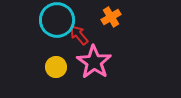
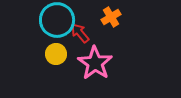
red arrow: moved 1 px right, 2 px up
pink star: moved 1 px right, 1 px down
yellow circle: moved 13 px up
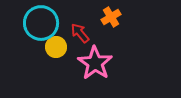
cyan circle: moved 16 px left, 3 px down
yellow circle: moved 7 px up
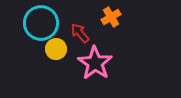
yellow circle: moved 2 px down
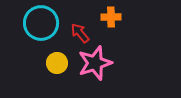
orange cross: rotated 30 degrees clockwise
yellow circle: moved 1 px right, 14 px down
pink star: rotated 20 degrees clockwise
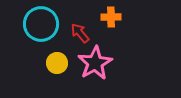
cyan circle: moved 1 px down
pink star: rotated 12 degrees counterclockwise
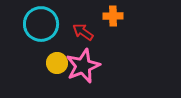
orange cross: moved 2 px right, 1 px up
red arrow: moved 3 px right, 1 px up; rotated 15 degrees counterclockwise
pink star: moved 12 px left, 3 px down; rotated 8 degrees clockwise
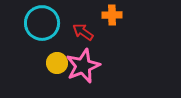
orange cross: moved 1 px left, 1 px up
cyan circle: moved 1 px right, 1 px up
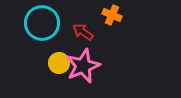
orange cross: rotated 24 degrees clockwise
yellow circle: moved 2 px right
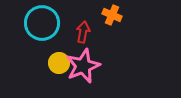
red arrow: rotated 65 degrees clockwise
